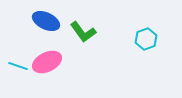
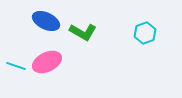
green L-shape: rotated 24 degrees counterclockwise
cyan hexagon: moved 1 px left, 6 px up
cyan line: moved 2 px left
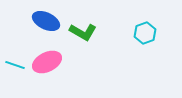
cyan line: moved 1 px left, 1 px up
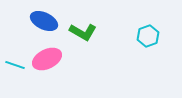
blue ellipse: moved 2 px left
cyan hexagon: moved 3 px right, 3 px down
pink ellipse: moved 3 px up
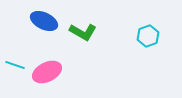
pink ellipse: moved 13 px down
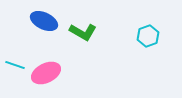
pink ellipse: moved 1 px left, 1 px down
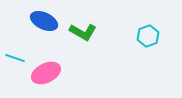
cyan line: moved 7 px up
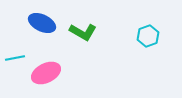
blue ellipse: moved 2 px left, 2 px down
cyan line: rotated 30 degrees counterclockwise
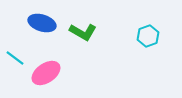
blue ellipse: rotated 8 degrees counterclockwise
cyan line: rotated 48 degrees clockwise
pink ellipse: rotated 8 degrees counterclockwise
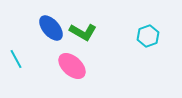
blue ellipse: moved 9 px right, 5 px down; rotated 32 degrees clockwise
cyan line: moved 1 px right, 1 px down; rotated 24 degrees clockwise
pink ellipse: moved 26 px right, 7 px up; rotated 76 degrees clockwise
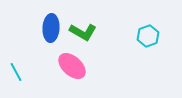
blue ellipse: rotated 44 degrees clockwise
cyan line: moved 13 px down
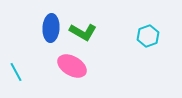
pink ellipse: rotated 12 degrees counterclockwise
